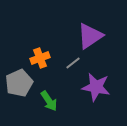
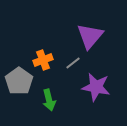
purple triangle: rotated 16 degrees counterclockwise
orange cross: moved 3 px right, 2 px down
gray pentagon: moved 2 px up; rotated 12 degrees counterclockwise
green arrow: moved 1 px up; rotated 20 degrees clockwise
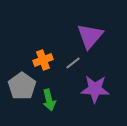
gray pentagon: moved 3 px right, 5 px down
purple star: moved 1 px left, 2 px down; rotated 8 degrees counterclockwise
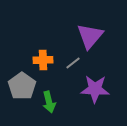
orange cross: rotated 18 degrees clockwise
green arrow: moved 2 px down
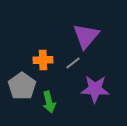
purple triangle: moved 4 px left
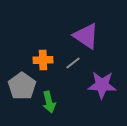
purple triangle: rotated 36 degrees counterclockwise
purple star: moved 7 px right, 4 px up
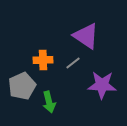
gray pentagon: rotated 12 degrees clockwise
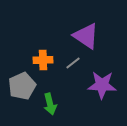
green arrow: moved 1 px right, 2 px down
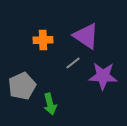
orange cross: moved 20 px up
purple star: moved 1 px right, 9 px up
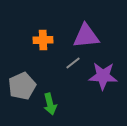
purple triangle: rotated 40 degrees counterclockwise
